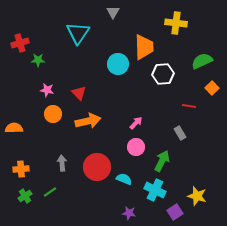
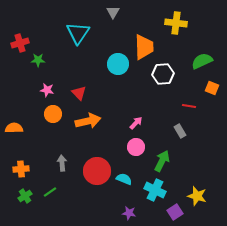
orange square: rotated 24 degrees counterclockwise
gray rectangle: moved 2 px up
red circle: moved 4 px down
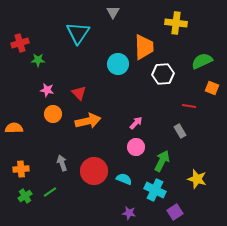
gray arrow: rotated 14 degrees counterclockwise
red circle: moved 3 px left
yellow star: moved 17 px up
